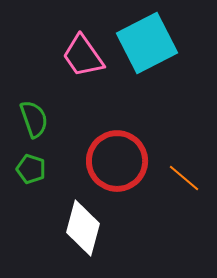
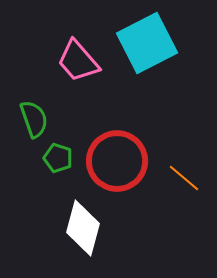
pink trapezoid: moved 5 px left, 5 px down; rotated 6 degrees counterclockwise
green pentagon: moved 27 px right, 11 px up
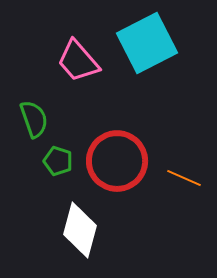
green pentagon: moved 3 px down
orange line: rotated 16 degrees counterclockwise
white diamond: moved 3 px left, 2 px down
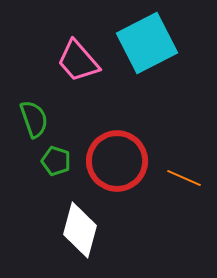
green pentagon: moved 2 px left
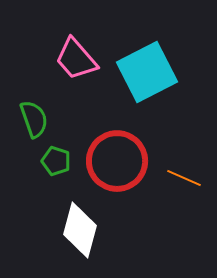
cyan square: moved 29 px down
pink trapezoid: moved 2 px left, 2 px up
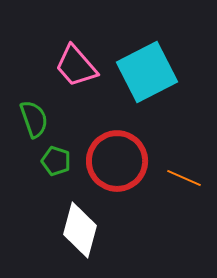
pink trapezoid: moved 7 px down
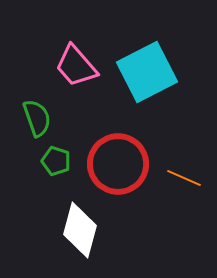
green semicircle: moved 3 px right, 1 px up
red circle: moved 1 px right, 3 px down
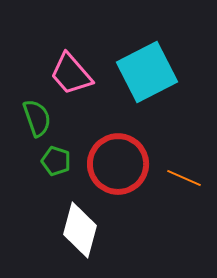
pink trapezoid: moved 5 px left, 8 px down
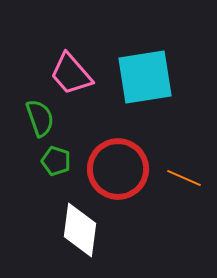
cyan square: moved 2 px left, 5 px down; rotated 18 degrees clockwise
green semicircle: moved 3 px right
red circle: moved 5 px down
white diamond: rotated 8 degrees counterclockwise
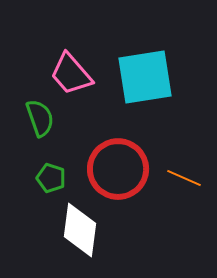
green pentagon: moved 5 px left, 17 px down
